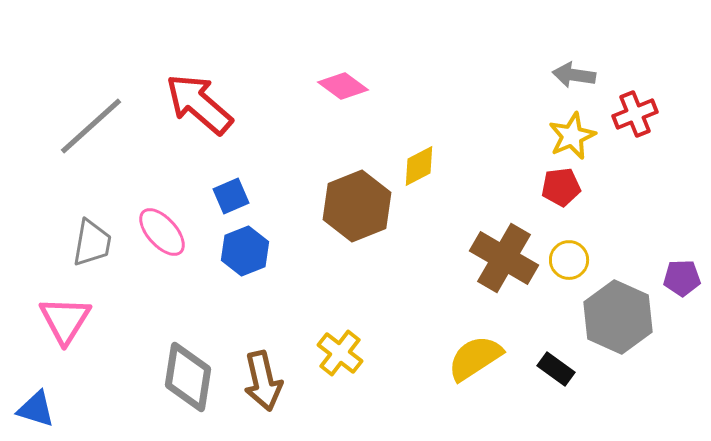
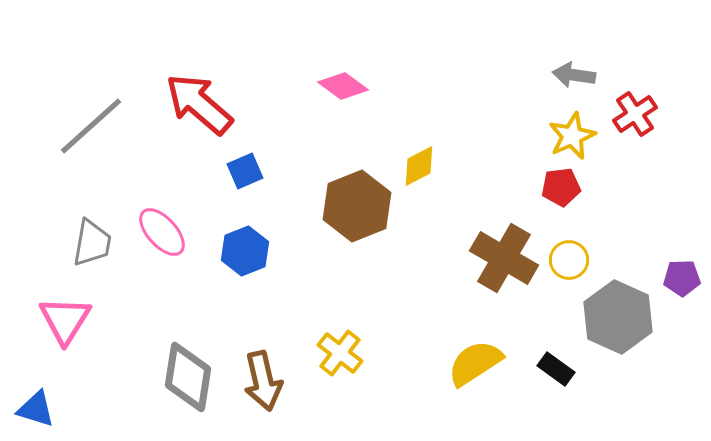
red cross: rotated 12 degrees counterclockwise
blue square: moved 14 px right, 25 px up
yellow semicircle: moved 5 px down
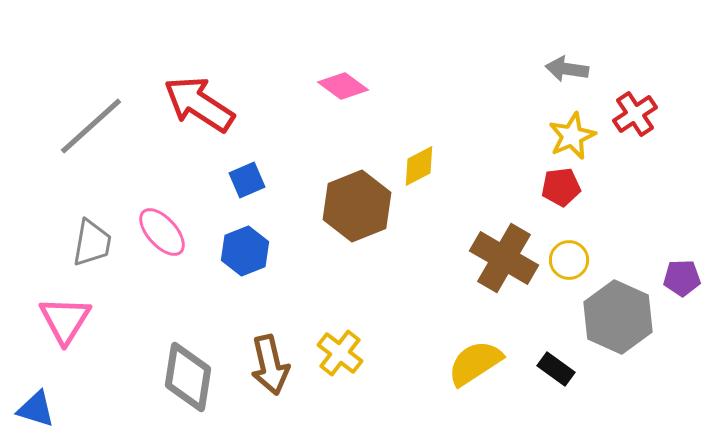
gray arrow: moved 7 px left, 6 px up
red arrow: rotated 8 degrees counterclockwise
blue square: moved 2 px right, 9 px down
brown arrow: moved 7 px right, 16 px up
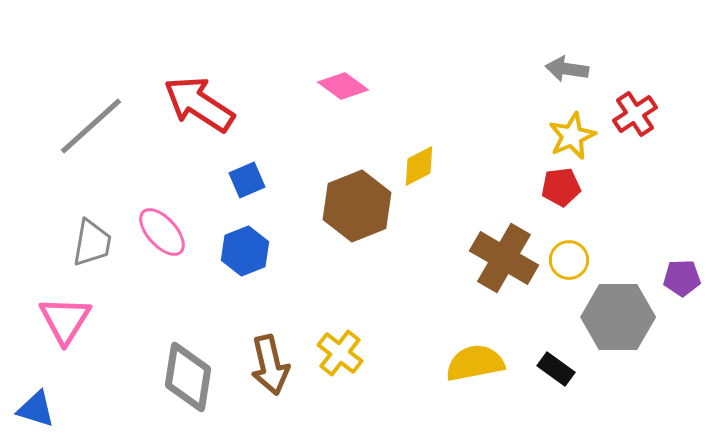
gray hexagon: rotated 24 degrees counterclockwise
yellow semicircle: rotated 22 degrees clockwise
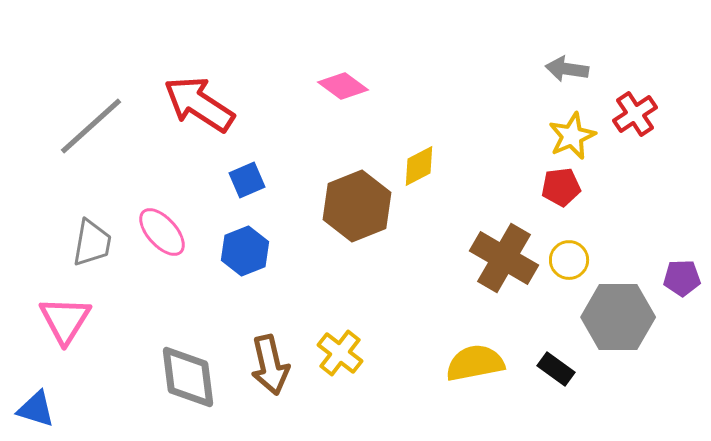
gray diamond: rotated 16 degrees counterclockwise
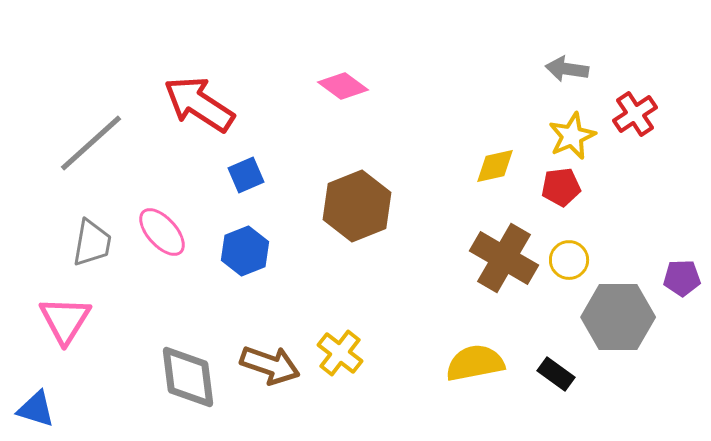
gray line: moved 17 px down
yellow diamond: moved 76 px right; rotated 15 degrees clockwise
blue square: moved 1 px left, 5 px up
brown arrow: rotated 58 degrees counterclockwise
black rectangle: moved 5 px down
